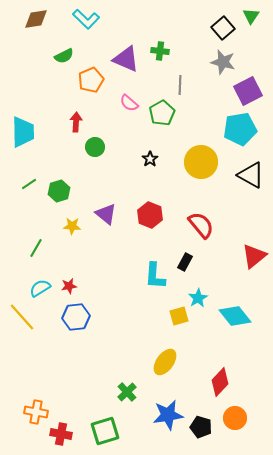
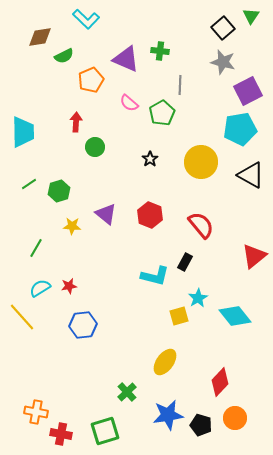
brown diamond at (36, 19): moved 4 px right, 18 px down
cyan L-shape at (155, 276): rotated 80 degrees counterclockwise
blue hexagon at (76, 317): moved 7 px right, 8 px down
black pentagon at (201, 427): moved 2 px up
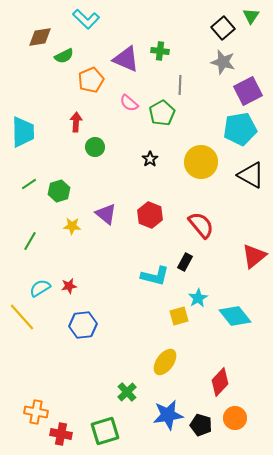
green line at (36, 248): moved 6 px left, 7 px up
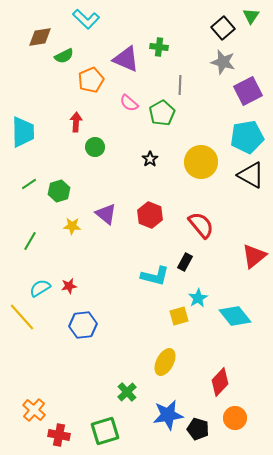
green cross at (160, 51): moved 1 px left, 4 px up
cyan pentagon at (240, 129): moved 7 px right, 8 px down
yellow ellipse at (165, 362): rotated 8 degrees counterclockwise
orange cross at (36, 412): moved 2 px left, 2 px up; rotated 30 degrees clockwise
black pentagon at (201, 425): moved 3 px left, 4 px down
red cross at (61, 434): moved 2 px left, 1 px down
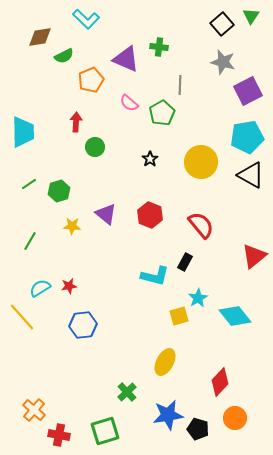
black square at (223, 28): moved 1 px left, 4 px up
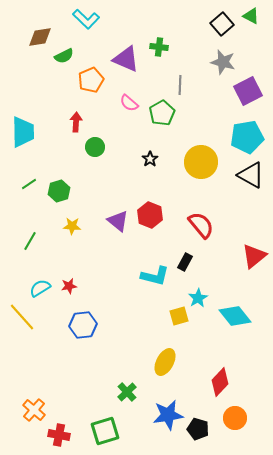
green triangle at (251, 16): rotated 36 degrees counterclockwise
purple triangle at (106, 214): moved 12 px right, 7 px down
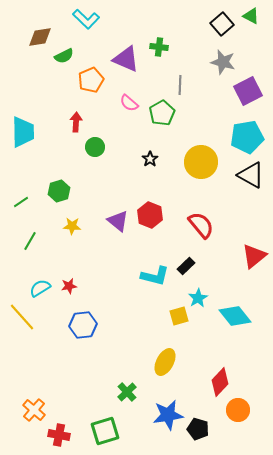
green line at (29, 184): moved 8 px left, 18 px down
black rectangle at (185, 262): moved 1 px right, 4 px down; rotated 18 degrees clockwise
orange circle at (235, 418): moved 3 px right, 8 px up
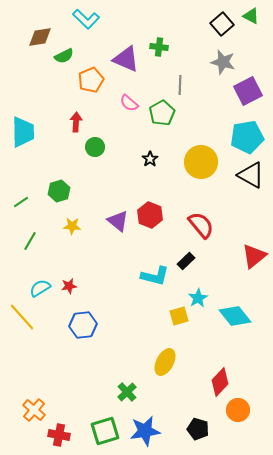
black rectangle at (186, 266): moved 5 px up
blue star at (168, 415): moved 23 px left, 16 px down
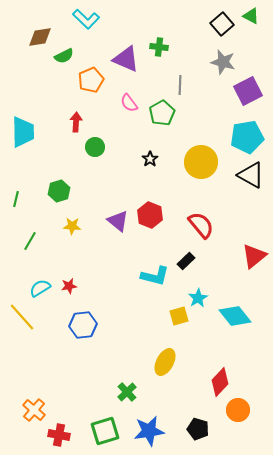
pink semicircle at (129, 103): rotated 12 degrees clockwise
green line at (21, 202): moved 5 px left, 3 px up; rotated 42 degrees counterclockwise
blue star at (145, 431): moved 4 px right
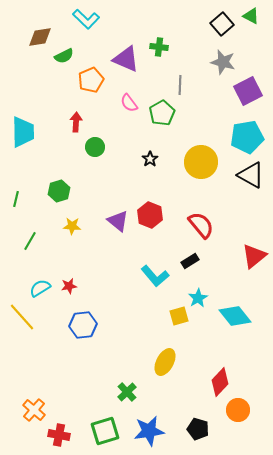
black rectangle at (186, 261): moved 4 px right; rotated 12 degrees clockwise
cyan L-shape at (155, 276): rotated 36 degrees clockwise
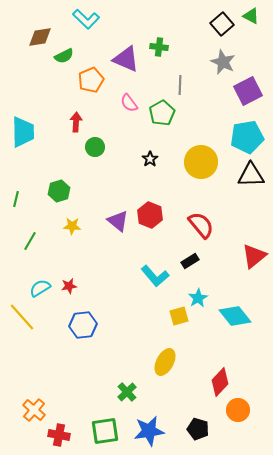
gray star at (223, 62): rotated 10 degrees clockwise
black triangle at (251, 175): rotated 32 degrees counterclockwise
green square at (105, 431): rotated 8 degrees clockwise
